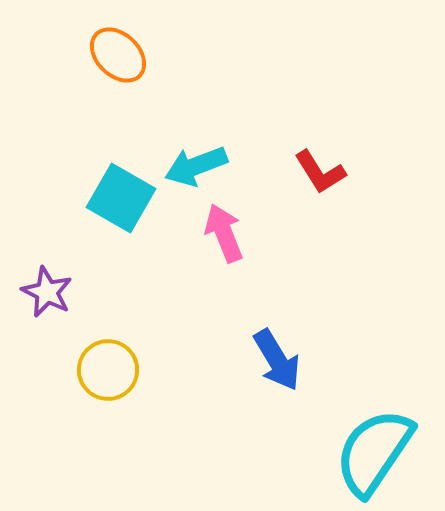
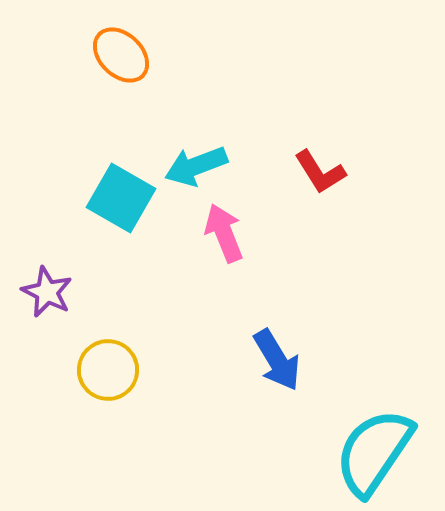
orange ellipse: moved 3 px right
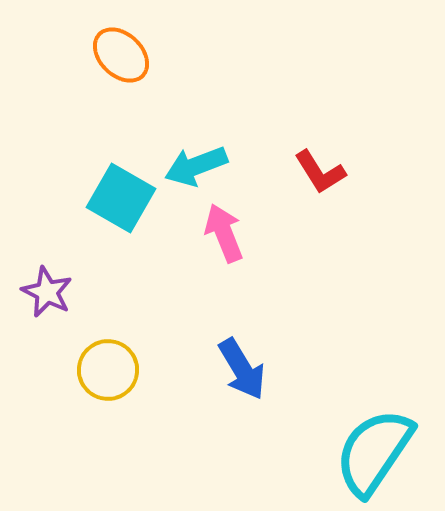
blue arrow: moved 35 px left, 9 px down
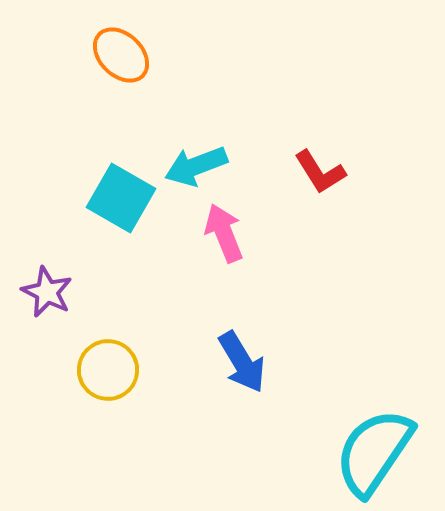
blue arrow: moved 7 px up
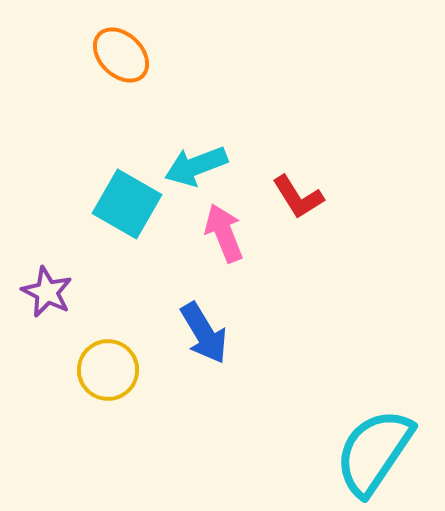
red L-shape: moved 22 px left, 25 px down
cyan square: moved 6 px right, 6 px down
blue arrow: moved 38 px left, 29 px up
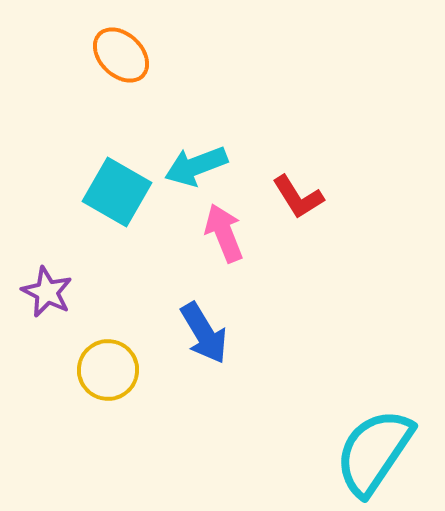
cyan square: moved 10 px left, 12 px up
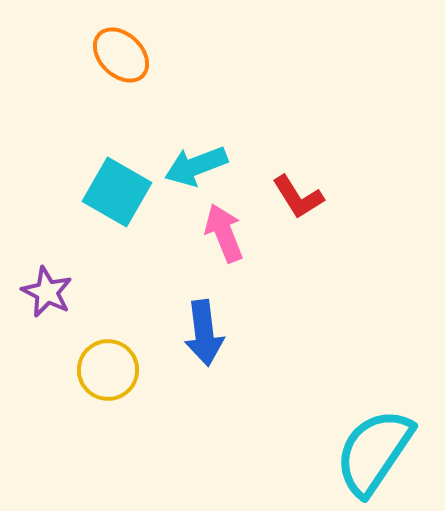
blue arrow: rotated 24 degrees clockwise
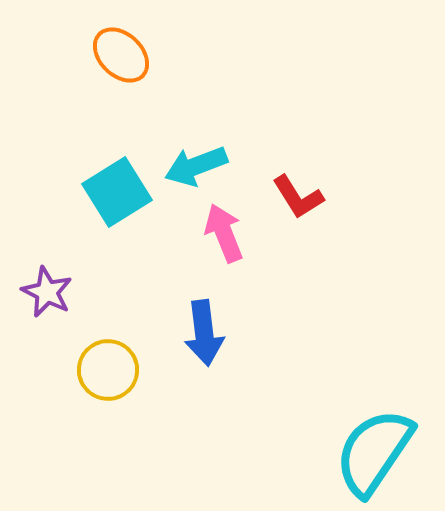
cyan square: rotated 28 degrees clockwise
